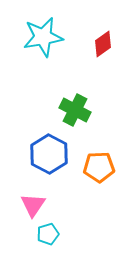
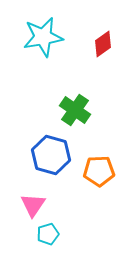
green cross: rotated 8 degrees clockwise
blue hexagon: moved 2 px right, 1 px down; rotated 12 degrees counterclockwise
orange pentagon: moved 4 px down
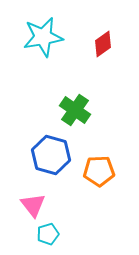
pink triangle: rotated 12 degrees counterclockwise
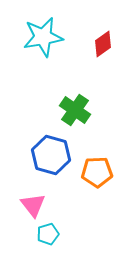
orange pentagon: moved 2 px left, 1 px down
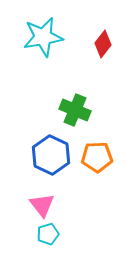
red diamond: rotated 16 degrees counterclockwise
green cross: rotated 12 degrees counterclockwise
blue hexagon: rotated 9 degrees clockwise
orange pentagon: moved 15 px up
pink triangle: moved 9 px right
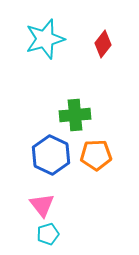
cyan star: moved 2 px right, 2 px down; rotated 6 degrees counterclockwise
green cross: moved 5 px down; rotated 28 degrees counterclockwise
orange pentagon: moved 1 px left, 2 px up
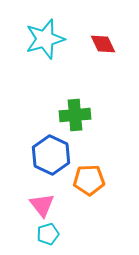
red diamond: rotated 64 degrees counterclockwise
orange pentagon: moved 7 px left, 25 px down
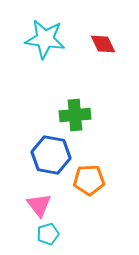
cyan star: rotated 24 degrees clockwise
blue hexagon: rotated 15 degrees counterclockwise
pink triangle: moved 3 px left
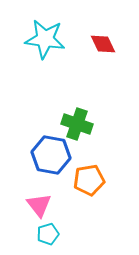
green cross: moved 2 px right, 9 px down; rotated 24 degrees clockwise
orange pentagon: rotated 8 degrees counterclockwise
